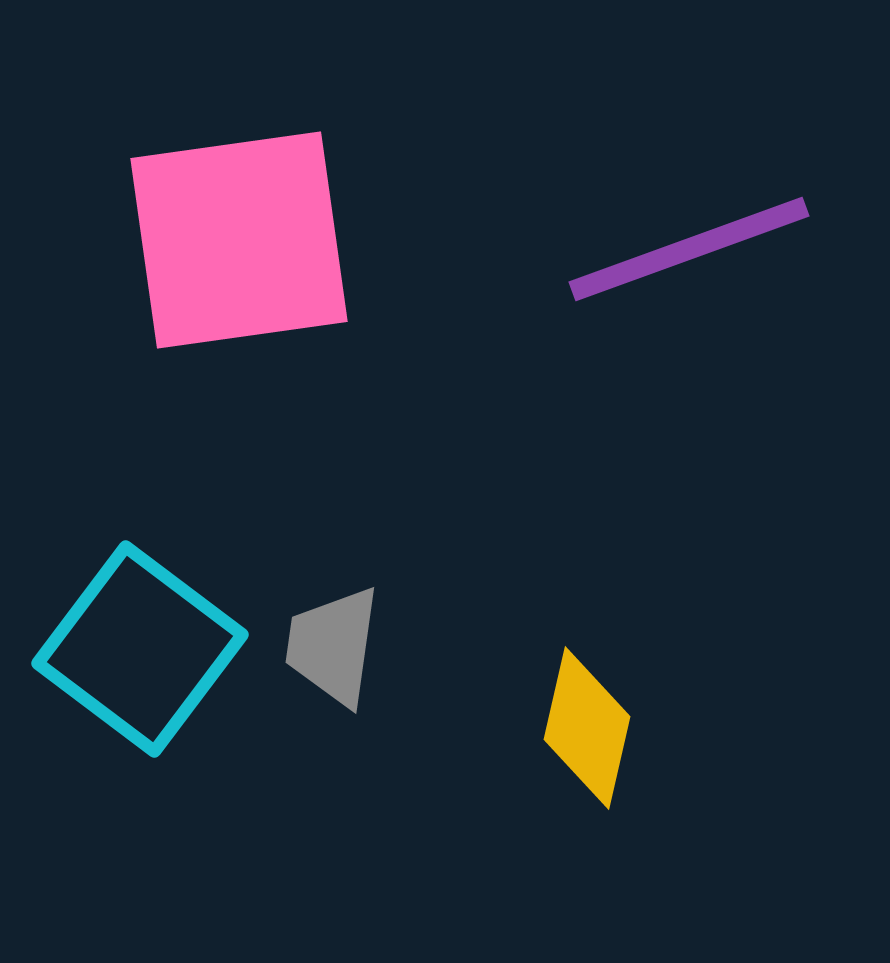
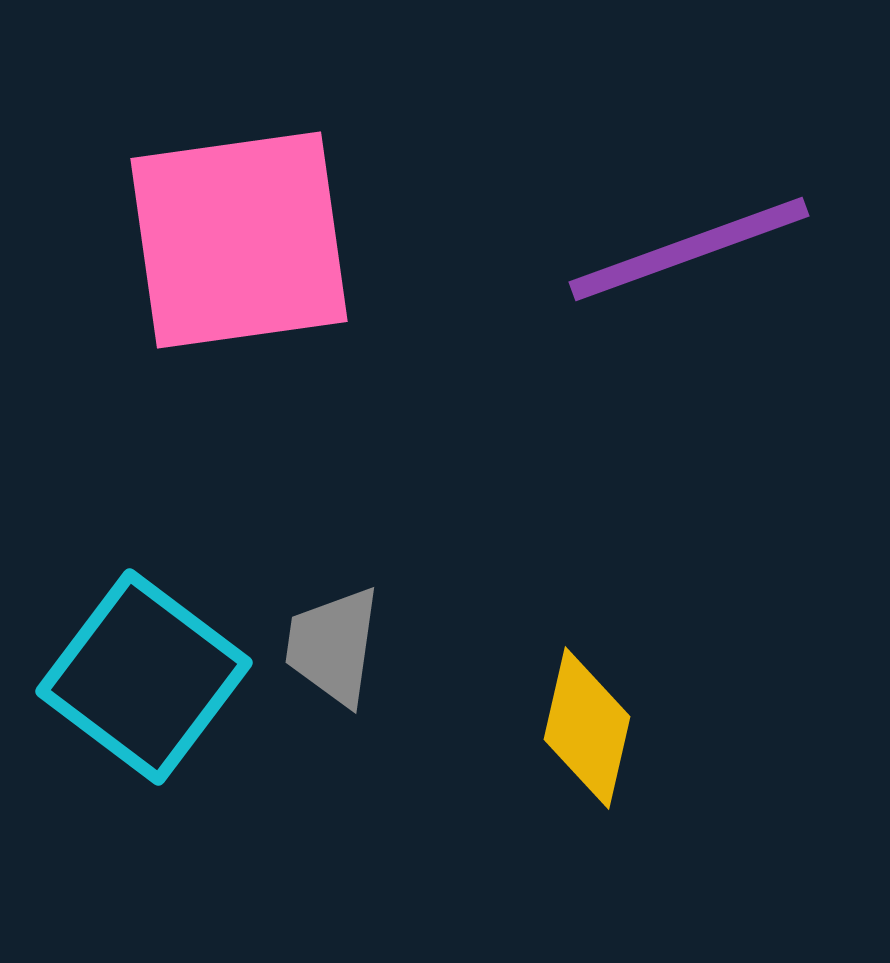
cyan square: moved 4 px right, 28 px down
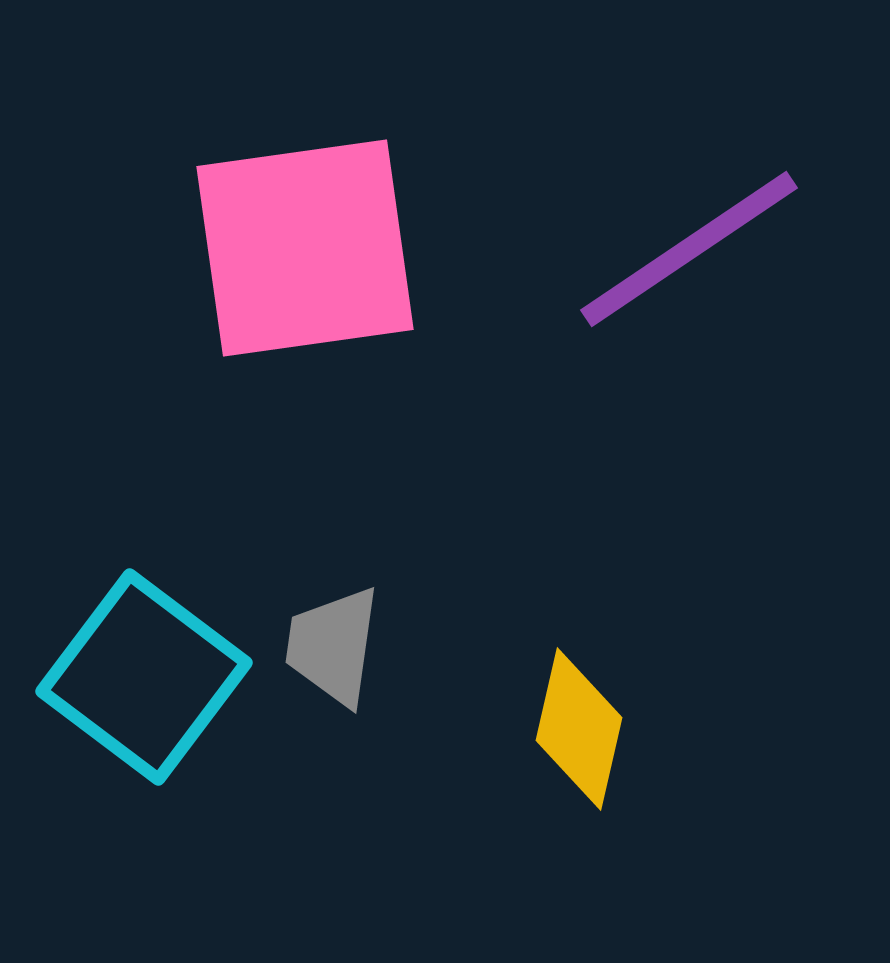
pink square: moved 66 px right, 8 px down
purple line: rotated 14 degrees counterclockwise
yellow diamond: moved 8 px left, 1 px down
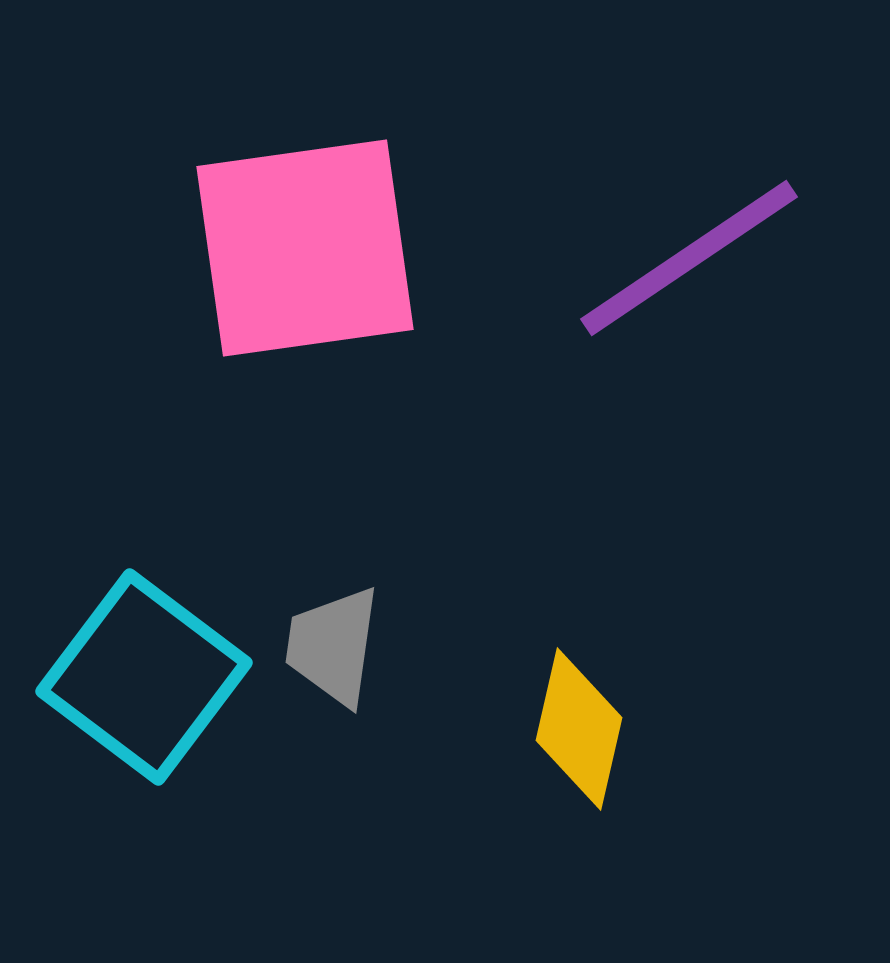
purple line: moved 9 px down
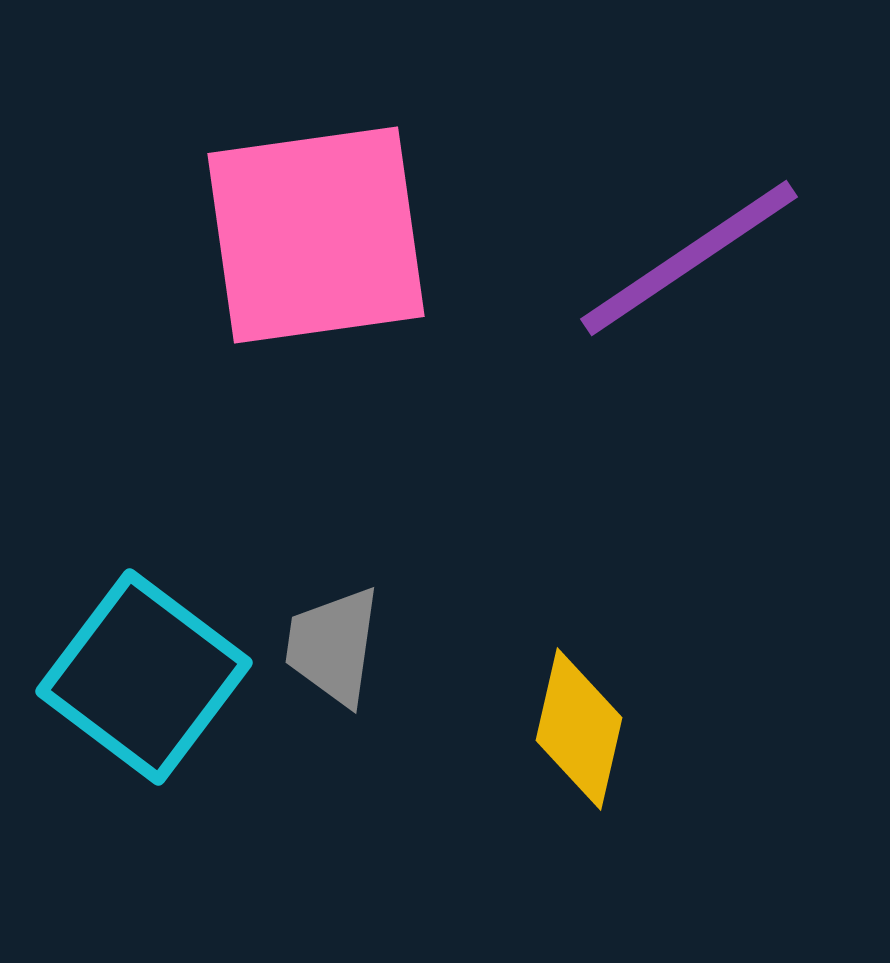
pink square: moved 11 px right, 13 px up
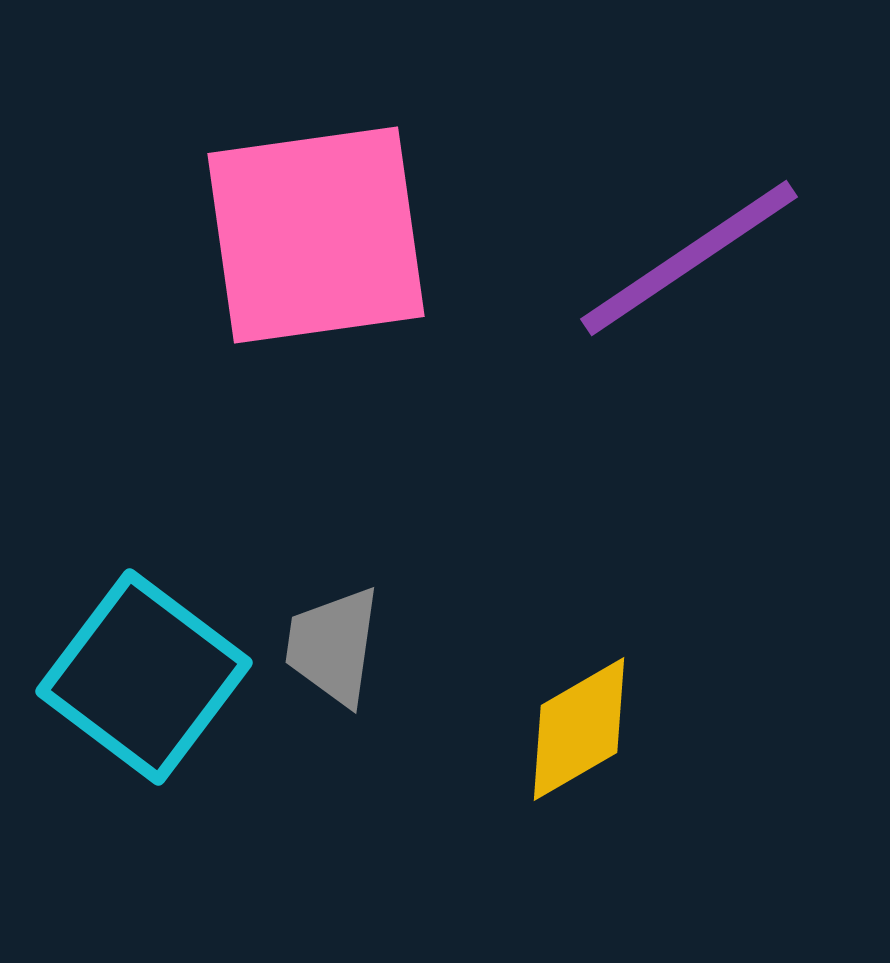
yellow diamond: rotated 47 degrees clockwise
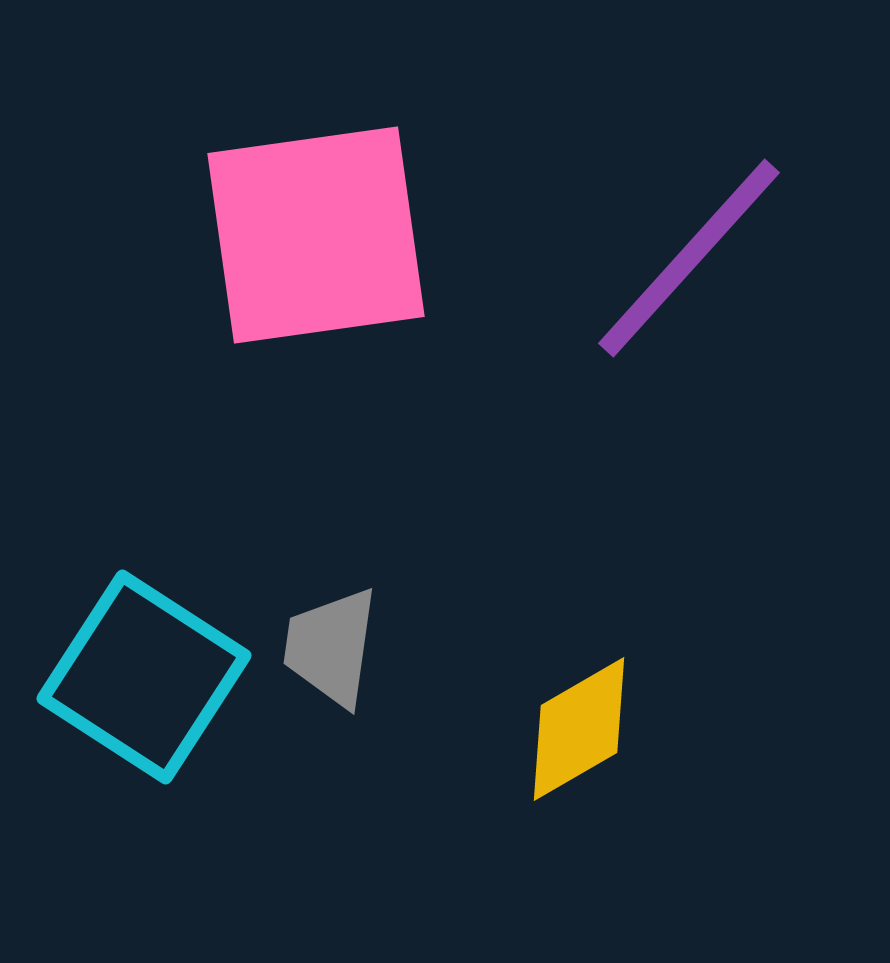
purple line: rotated 14 degrees counterclockwise
gray trapezoid: moved 2 px left, 1 px down
cyan square: rotated 4 degrees counterclockwise
